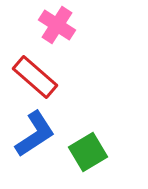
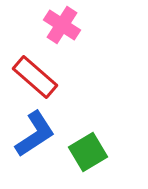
pink cross: moved 5 px right
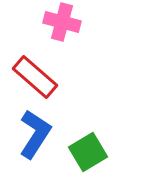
pink cross: moved 3 px up; rotated 18 degrees counterclockwise
blue L-shape: rotated 24 degrees counterclockwise
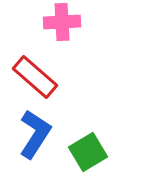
pink cross: rotated 18 degrees counterclockwise
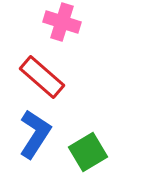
pink cross: rotated 21 degrees clockwise
red rectangle: moved 7 px right
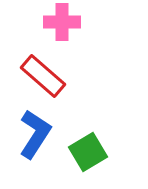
pink cross: rotated 18 degrees counterclockwise
red rectangle: moved 1 px right, 1 px up
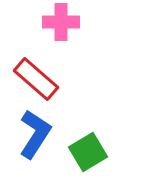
pink cross: moved 1 px left
red rectangle: moved 7 px left, 3 px down
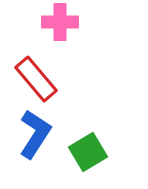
pink cross: moved 1 px left
red rectangle: rotated 9 degrees clockwise
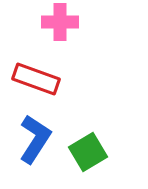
red rectangle: rotated 30 degrees counterclockwise
blue L-shape: moved 5 px down
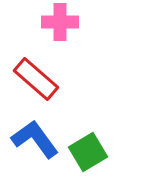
red rectangle: rotated 21 degrees clockwise
blue L-shape: rotated 69 degrees counterclockwise
